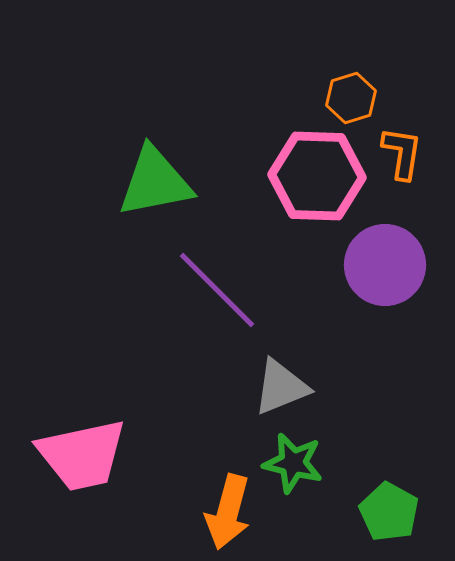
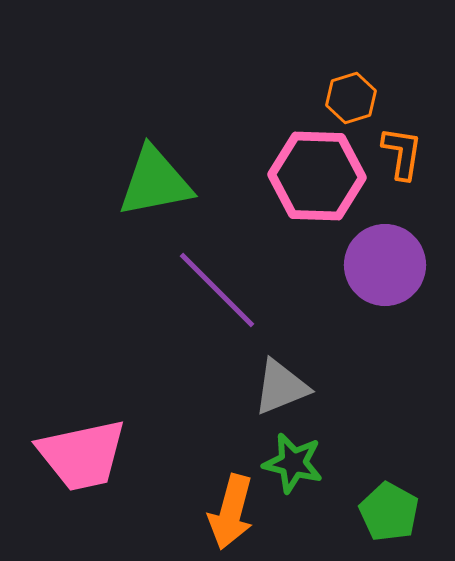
orange arrow: moved 3 px right
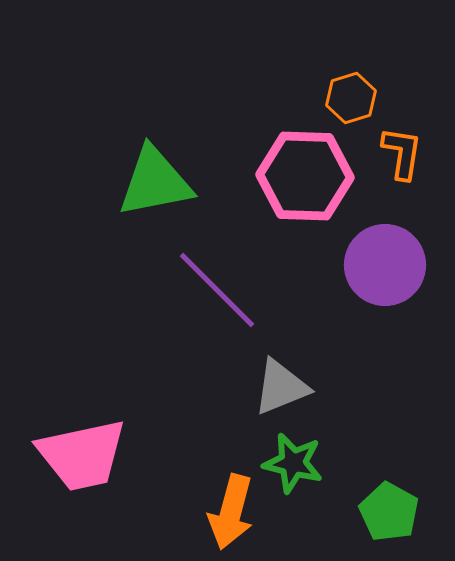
pink hexagon: moved 12 px left
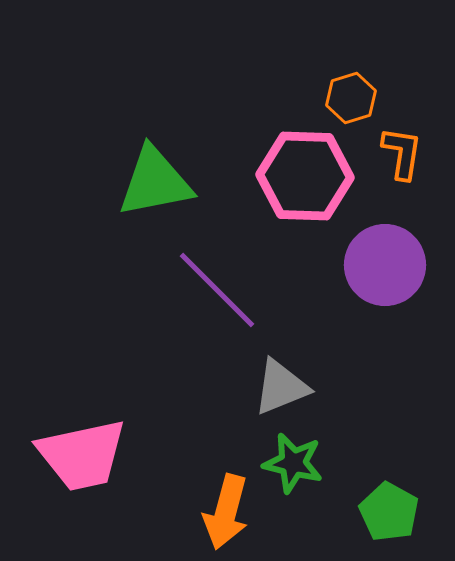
orange arrow: moved 5 px left
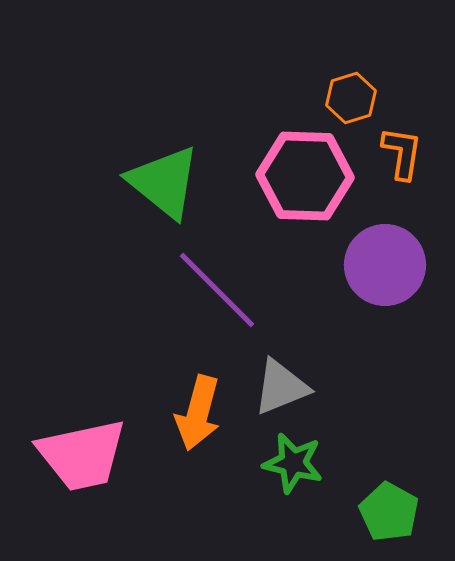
green triangle: moved 9 px right; rotated 50 degrees clockwise
orange arrow: moved 28 px left, 99 px up
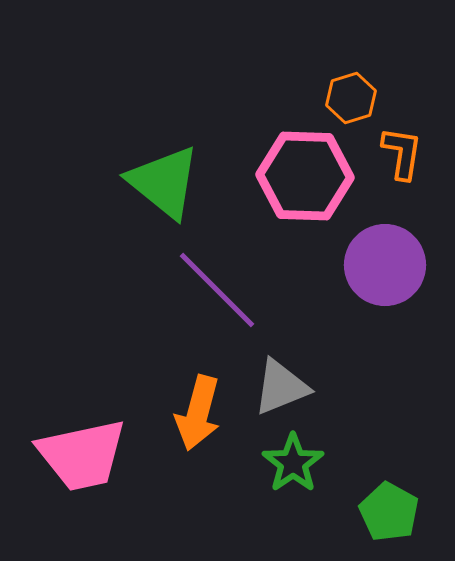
green star: rotated 24 degrees clockwise
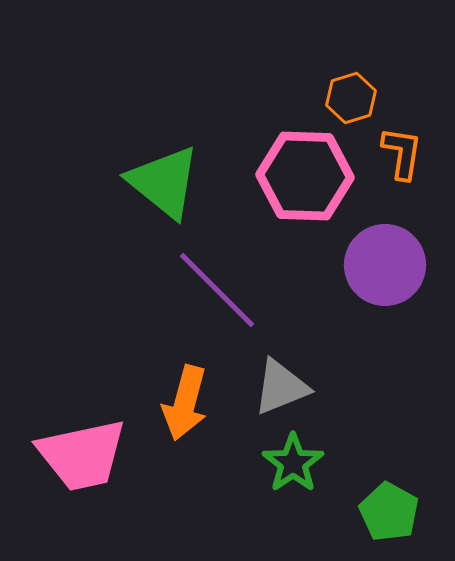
orange arrow: moved 13 px left, 10 px up
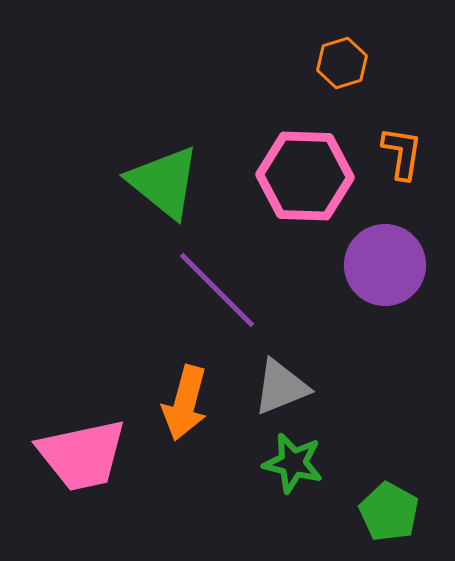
orange hexagon: moved 9 px left, 35 px up
green star: rotated 24 degrees counterclockwise
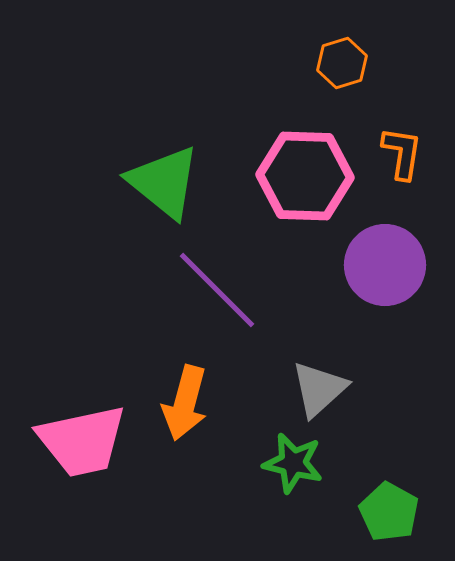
gray triangle: moved 38 px right, 2 px down; rotated 20 degrees counterclockwise
pink trapezoid: moved 14 px up
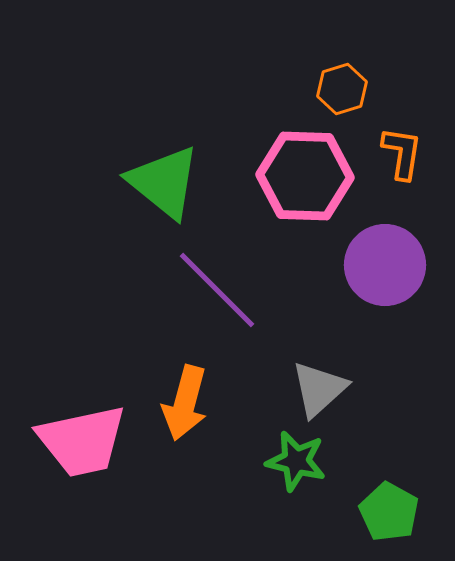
orange hexagon: moved 26 px down
green star: moved 3 px right, 2 px up
